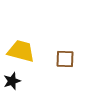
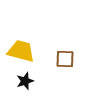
black star: moved 13 px right
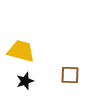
brown square: moved 5 px right, 16 px down
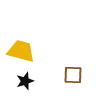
brown square: moved 3 px right
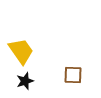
yellow trapezoid: rotated 40 degrees clockwise
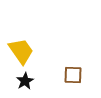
black star: rotated 12 degrees counterclockwise
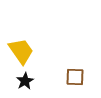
brown square: moved 2 px right, 2 px down
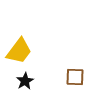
yellow trapezoid: moved 2 px left; rotated 72 degrees clockwise
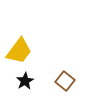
brown square: moved 10 px left, 4 px down; rotated 36 degrees clockwise
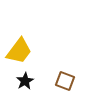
brown square: rotated 18 degrees counterclockwise
